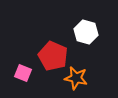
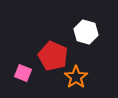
orange star: moved 1 px up; rotated 25 degrees clockwise
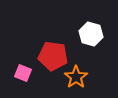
white hexagon: moved 5 px right, 2 px down
red pentagon: rotated 16 degrees counterclockwise
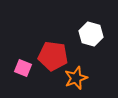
pink square: moved 5 px up
orange star: moved 1 px down; rotated 15 degrees clockwise
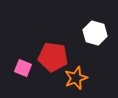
white hexagon: moved 4 px right, 1 px up
red pentagon: moved 1 px down
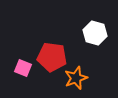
red pentagon: moved 1 px left
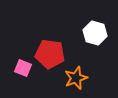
red pentagon: moved 2 px left, 3 px up
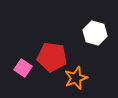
red pentagon: moved 2 px right, 3 px down
pink square: rotated 12 degrees clockwise
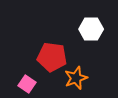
white hexagon: moved 4 px left, 4 px up; rotated 15 degrees counterclockwise
pink square: moved 4 px right, 16 px down
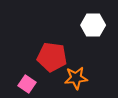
white hexagon: moved 2 px right, 4 px up
orange star: rotated 15 degrees clockwise
